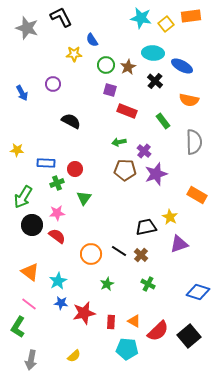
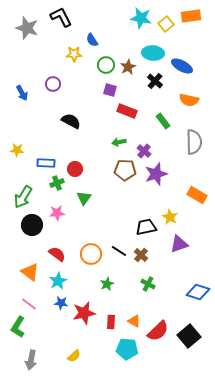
red semicircle at (57, 236): moved 18 px down
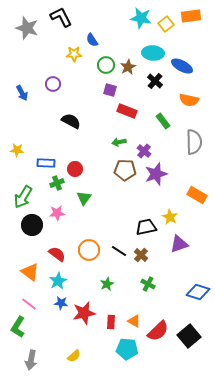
orange circle at (91, 254): moved 2 px left, 4 px up
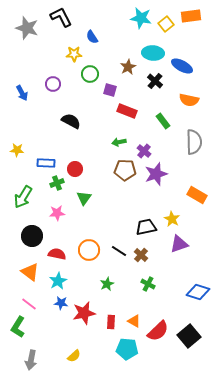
blue semicircle at (92, 40): moved 3 px up
green circle at (106, 65): moved 16 px left, 9 px down
yellow star at (170, 217): moved 2 px right, 2 px down
black circle at (32, 225): moved 11 px down
red semicircle at (57, 254): rotated 24 degrees counterclockwise
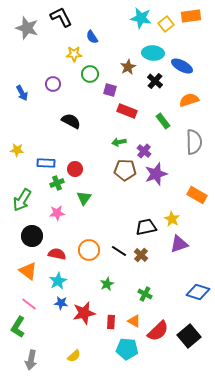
orange semicircle at (189, 100): rotated 150 degrees clockwise
green arrow at (23, 197): moved 1 px left, 3 px down
orange triangle at (30, 272): moved 2 px left, 1 px up
green cross at (148, 284): moved 3 px left, 10 px down
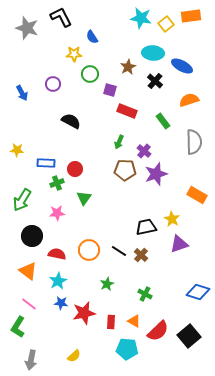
green arrow at (119, 142): rotated 56 degrees counterclockwise
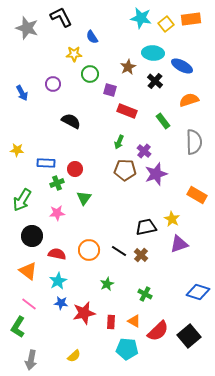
orange rectangle at (191, 16): moved 3 px down
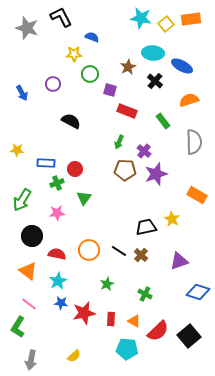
blue semicircle at (92, 37): rotated 144 degrees clockwise
purple triangle at (179, 244): moved 17 px down
red rectangle at (111, 322): moved 3 px up
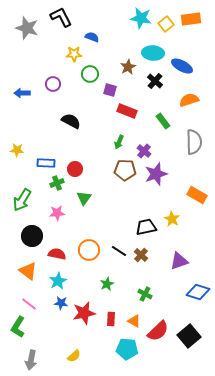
blue arrow at (22, 93): rotated 119 degrees clockwise
